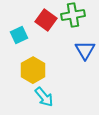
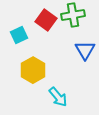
cyan arrow: moved 14 px right
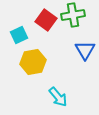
yellow hexagon: moved 8 px up; rotated 20 degrees clockwise
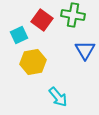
green cross: rotated 20 degrees clockwise
red square: moved 4 px left
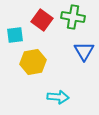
green cross: moved 2 px down
cyan square: moved 4 px left; rotated 18 degrees clockwise
blue triangle: moved 1 px left, 1 px down
cyan arrow: rotated 45 degrees counterclockwise
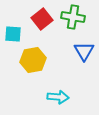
red square: moved 1 px up; rotated 15 degrees clockwise
cyan square: moved 2 px left, 1 px up; rotated 12 degrees clockwise
yellow hexagon: moved 2 px up
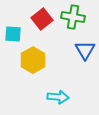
blue triangle: moved 1 px right, 1 px up
yellow hexagon: rotated 20 degrees counterclockwise
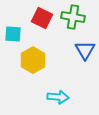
red square: moved 1 px up; rotated 25 degrees counterclockwise
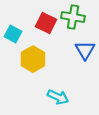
red square: moved 4 px right, 5 px down
cyan square: rotated 24 degrees clockwise
yellow hexagon: moved 1 px up
cyan arrow: rotated 20 degrees clockwise
